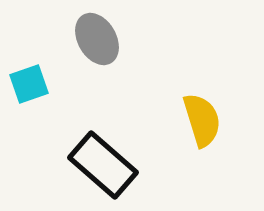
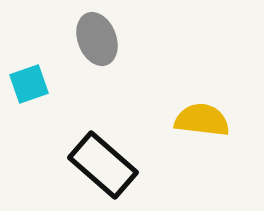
gray ellipse: rotated 9 degrees clockwise
yellow semicircle: rotated 66 degrees counterclockwise
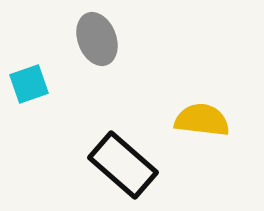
black rectangle: moved 20 px right
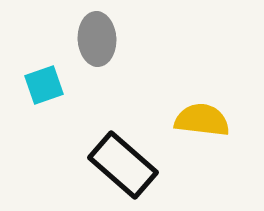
gray ellipse: rotated 18 degrees clockwise
cyan square: moved 15 px right, 1 px down
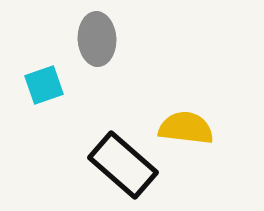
yellow semicircle: moved 16 px left, 8 px down
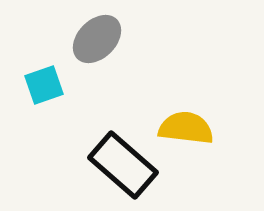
gray ellipse: rotated 48 degrees clockwise
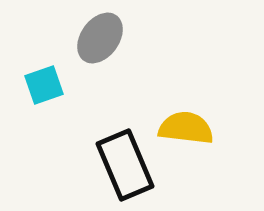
gray ellipse: moved 3 px right, 1 px up; rotated 9 degrees counterclockwise
black rectangle: moved 2 px right; rotated 26 degrees clockwise
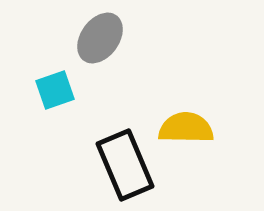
cyan square: moved 11 px right, 5 px down
yellow semicircle: rotated 6 degrees counterclockwise
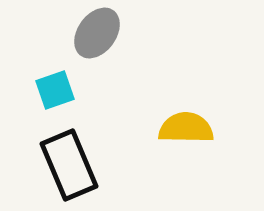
gray ellipse: moved 3 px left, 5 px up
black rectangle: moved 56 px left
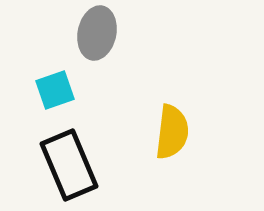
gray ellipse: rotated 24 degrees counterclockwise
yellow semicircle: moved 14 px left, 4 px down; rotated 96 degrees clockwise
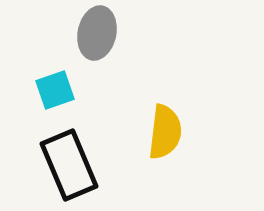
yellow semicircle: moved 7 px left
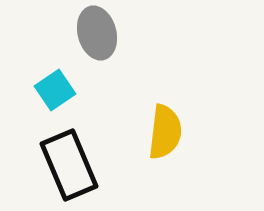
gray ellipse: rotated 27 degrees counterclockwise
cyan square: rotated 15 degrees counterclockwise
